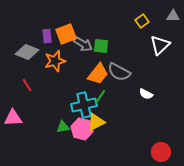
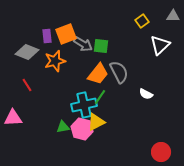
gray semicircle: rotated 145 degrees counterclockwise
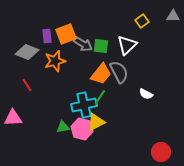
white triangle: moved 33 px left
orange trapezoid: moved 3 px right
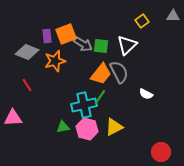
yellow triangle: moved 18 px right, 5 px down
pink hexagon: moved 5 px right
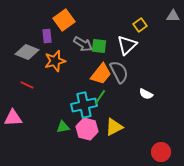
yellow square: moved 2 px left, 4 px down
orange square: moved 2 px left, 14 px up; rotated 15 degrees counterclockwise
green square: moved 2 px left
red line: rotated 32 degrees counterclockwise
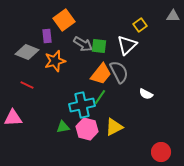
cyan cross: moved 2 px left
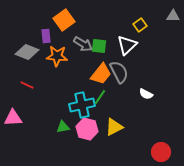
purple rectangle: moved 1 px left
orange star: moved 2 px right, 5 px up; rotated 20 degrees clockwise
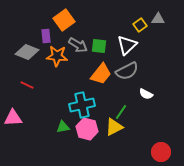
gray triangle: moved 15 px left, 3 px down
gray arrow: moved 5 px left, 1 px down
gray semicircle: moved 8 px right, 1 px up; rotated 90 degrees clockwise
green line: moved 21 px right, 15 px down
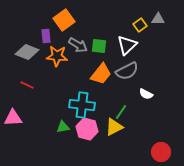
cyan cross: rotated 20 degrees clockwise
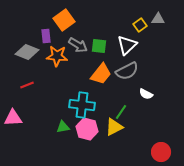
red line: rotated 48 degrees counterclockwise
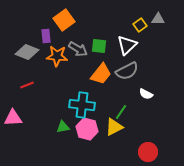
gray arrow: moved 4 px down
red circle: moved 13 px left
